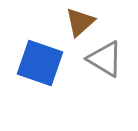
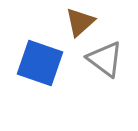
gray triangle: rotated 6 degrees clockwise
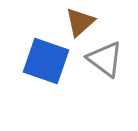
blue square: moved 6 px right, 2 px up
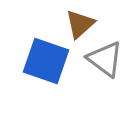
brown triangle: moved 2 px down
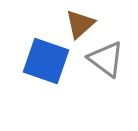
gray triangle: moved 1 px right
